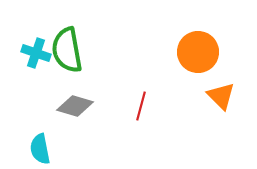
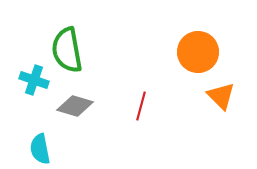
cyan cross: moved 2 px left, 27 px down
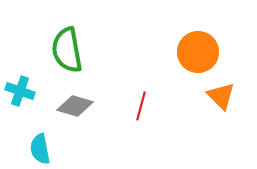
cyan cross: moved 14 px left, 11 px down
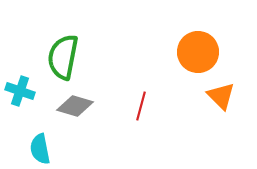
green semicircle: moved 4 px left, 7 px down; rotated 21 degrees clockwise
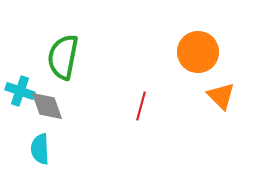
gray diamond: moved 28 px left; rotated 54 degrees clockwise
cyan semicircle: rotated 8 degrees clockwise
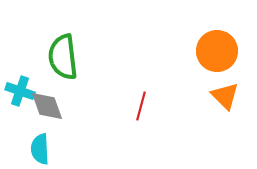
orange circle: moved 19 px right, 1 px up
green semicircle: rotated 18 degrees counterclockwise
orange triangle: moved 4 px right
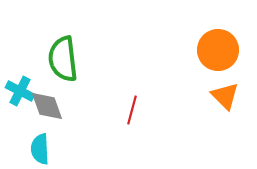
orange circle: moved 1 px right, 1 px up
green semicircle: moved 2 px down
cyan cross: rotated 8 degrees clockwise
red line: moved 9 px left, 4 px down
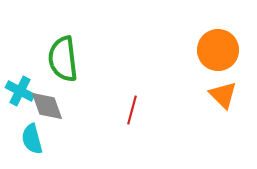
orange triangle: moved 2 px left, 1 px up
cyan semicircle: moved 8 px left, 10 px up; rotated 12 degrees counterclockwise
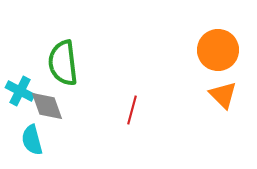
green semicircle: moved 4 px down
cyan semicircle: moved 1 px down
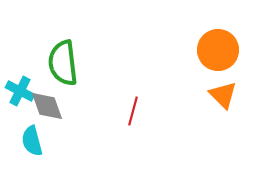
red line: moved 1 px right, 1 px down
cyan semicircle: moved 1 px down
